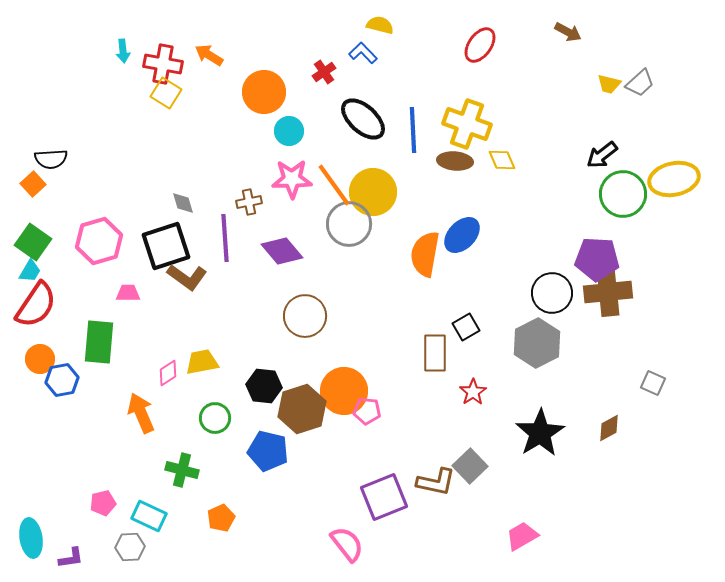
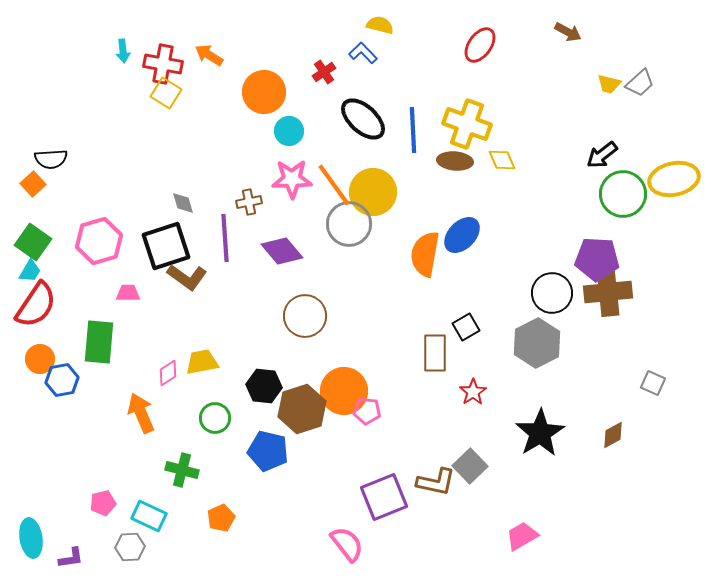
brown diamond at (609, 428): moved 4 px right, 7 px down
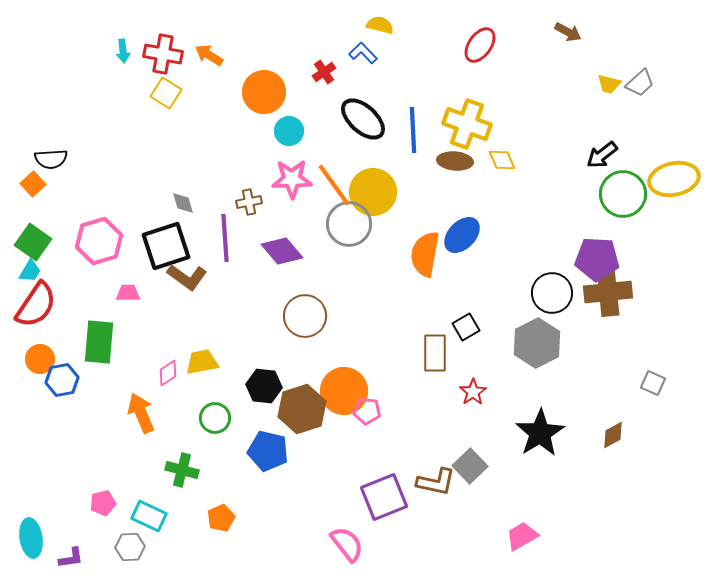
red cross at (163, 64): moved 10 px up
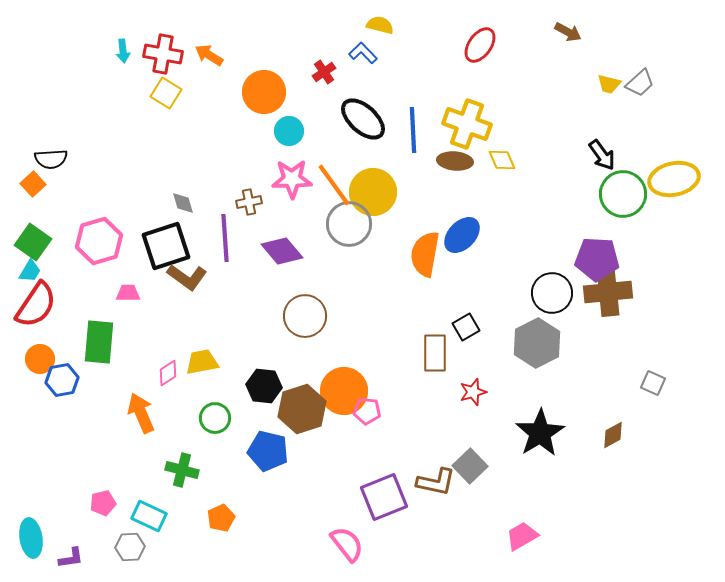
black arrow at (602, 155): rotated 88 degrees counterclockwise
red star at (473, 392): rotated 16 degrees clockwise
